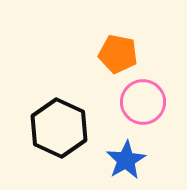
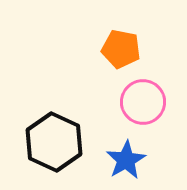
orange pentagon: moved 3 px right, 5 px up
black hexagon: moved 5 px left, 14 px down
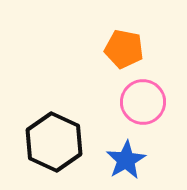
orange pentagon: moved 3 px right
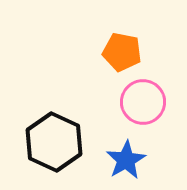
orange pentagon: moved 2 px left, 3 px down
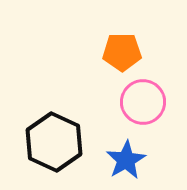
orange pentagon: rotated 12 degrees counterclockwise
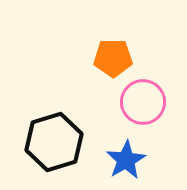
orange pentagon: moved 9 px left, 6 px down
black hexagon: rotated 18 degrees clockwise
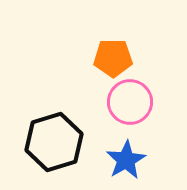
pink circle: moved 13 px left
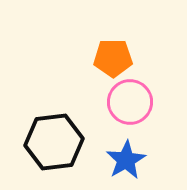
black hexagon: rotated 10 degrees clockwise
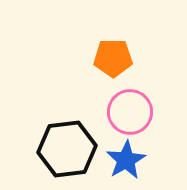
pink circle: moved 10 px down
black hexagon: moved 13 px right, 7 px down
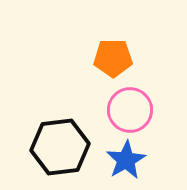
pink circle: moved 2 px up
black hexagon: moved 7 px left, 2 px up
